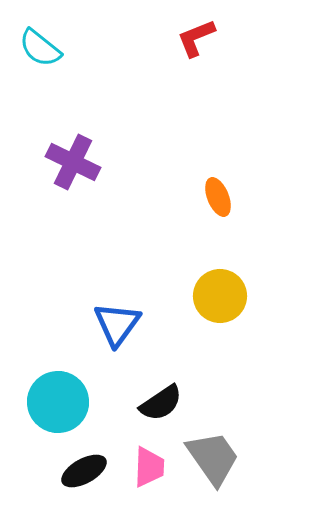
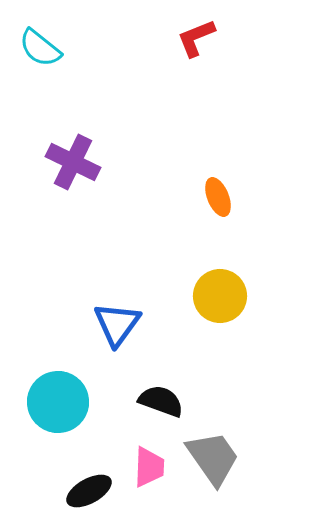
black semicircle: moved 2 px up; rotated 126 degrees counterclockwise
black ellipse: moved 5 px right, 20 px down
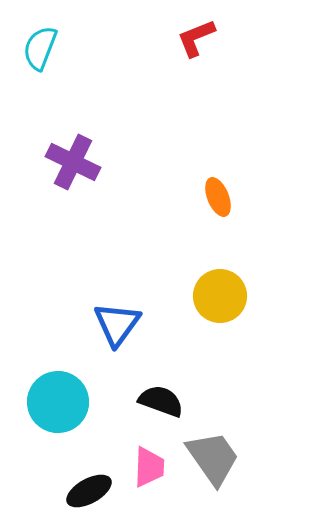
cyan semicircle: rotated 72 degrees clockwise
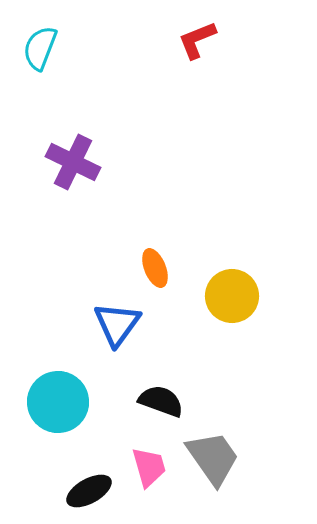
red L-shape: moved 1 px right, 2 px down
orange ellipse: moved 63 px left, 71 px down
yellow circle: moved 12 px right
pink trapezoid: rotated 18 degrees counterclockwise
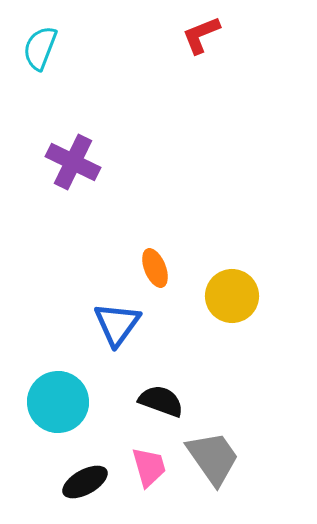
red L-shape: moved 4 px right, 5 px up
black ellipse: moved 4 px left, 9 px up
